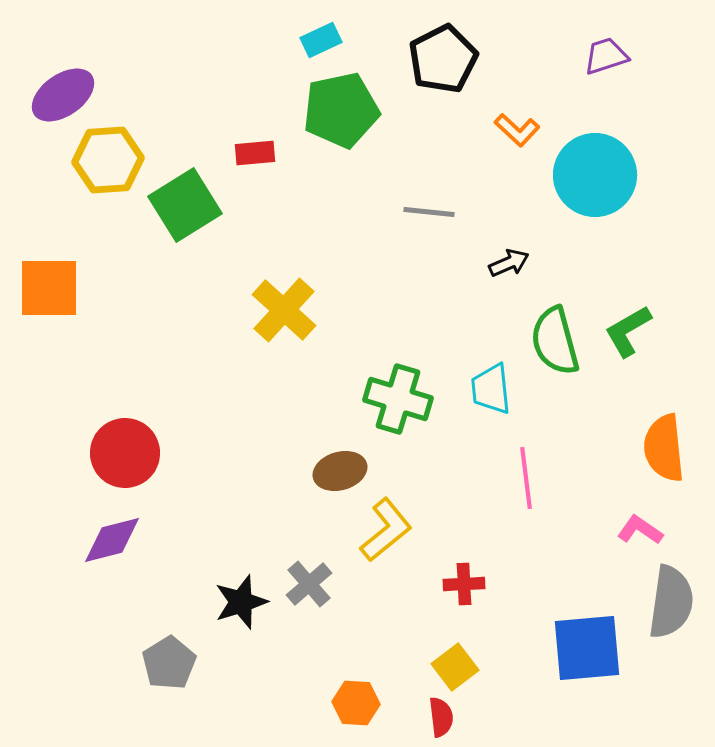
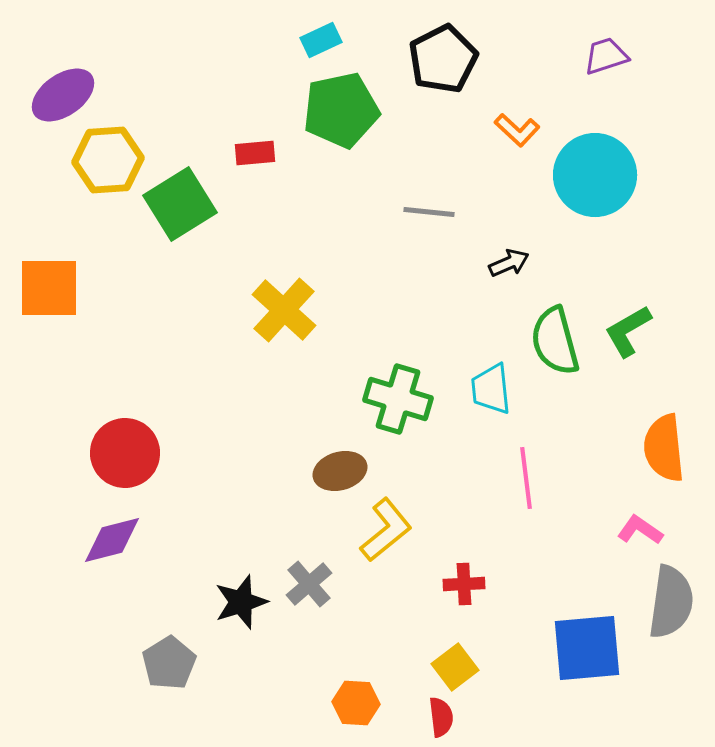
green square: moved 5 px left, 1 px up
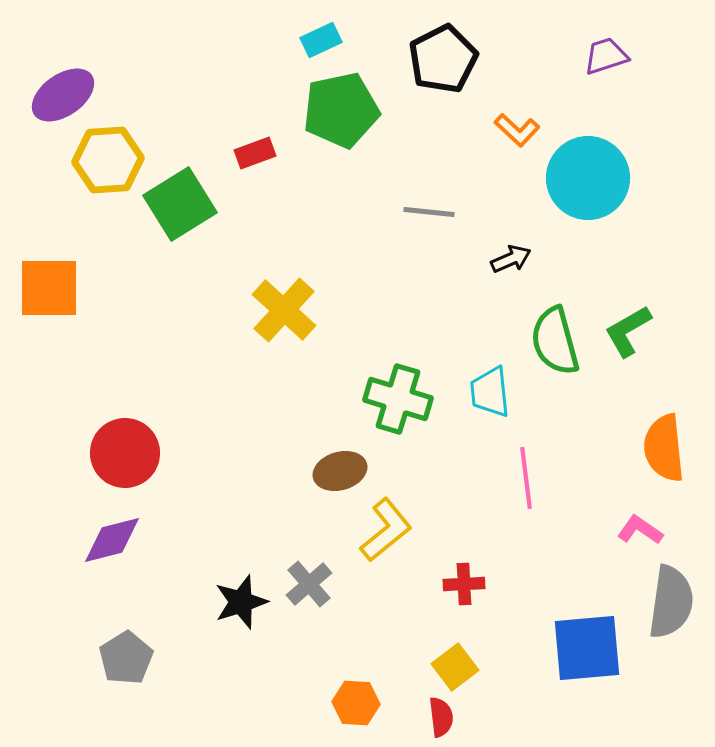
red rectangle: rotated 15 degrees counterclockwise
cyan circle: moved 7 px left, 3 px down
black arrow: moved 2 px right, 4 px up
cyan trapezoid: moved 1 px left, 3 px down
gray pentagon: moved 43 px left, 5 px up
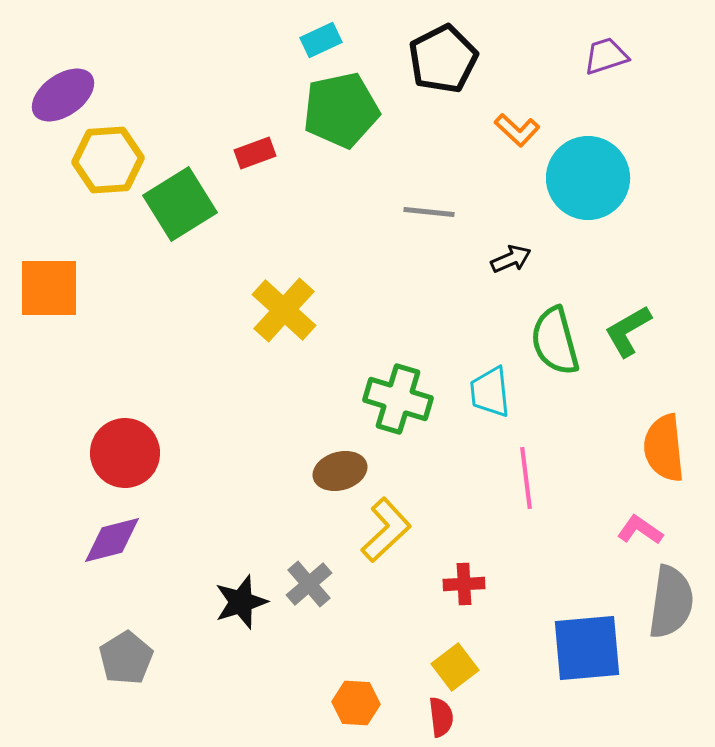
yellow L-shape: rotated 4 degrees counterclockwise
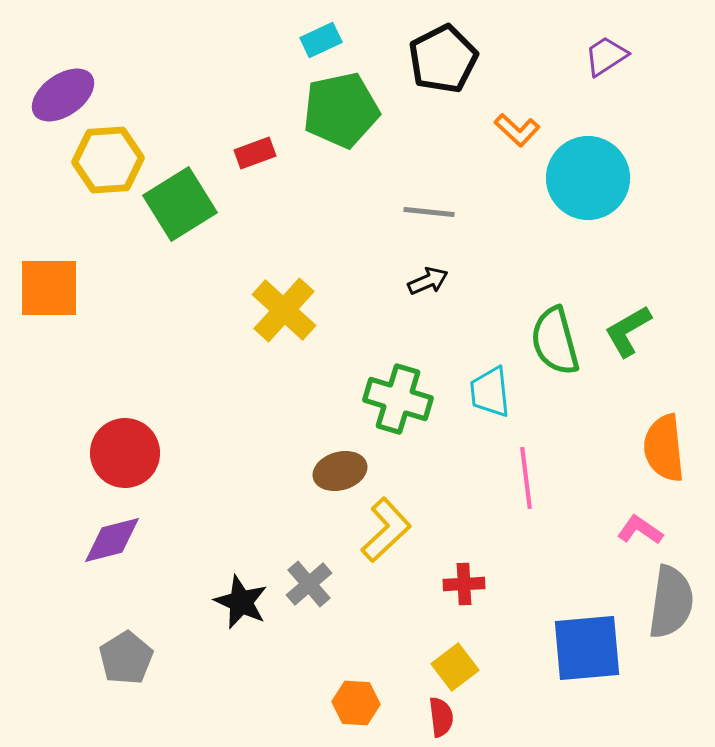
purple trapezoid: rotated 15 degrees counterclockwise
black arrow: moved 83 px left, 22 px down
black star: rotated 30 degrees counterclockwise
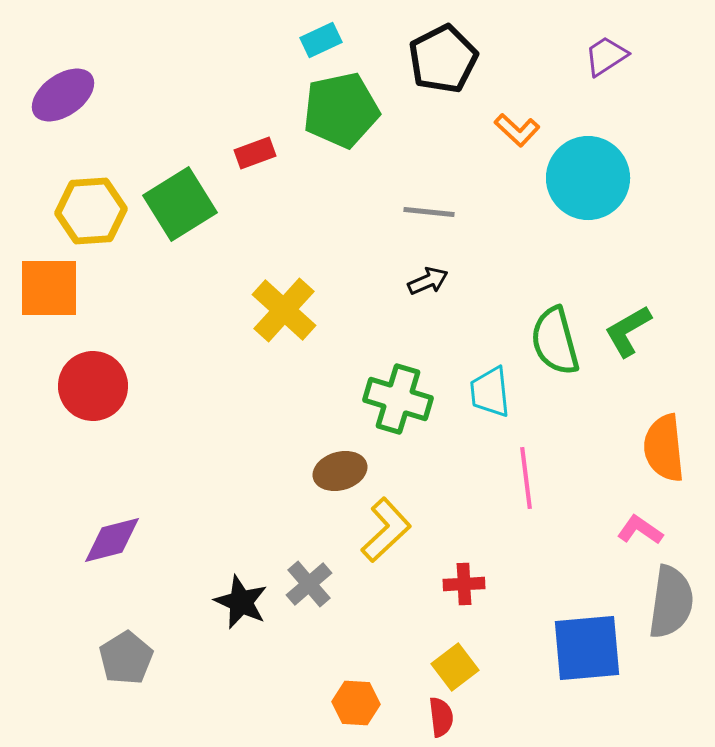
yellow hexagon: moved 17 px left, 51 px down
red circle: moved 32 px left, 67 px up
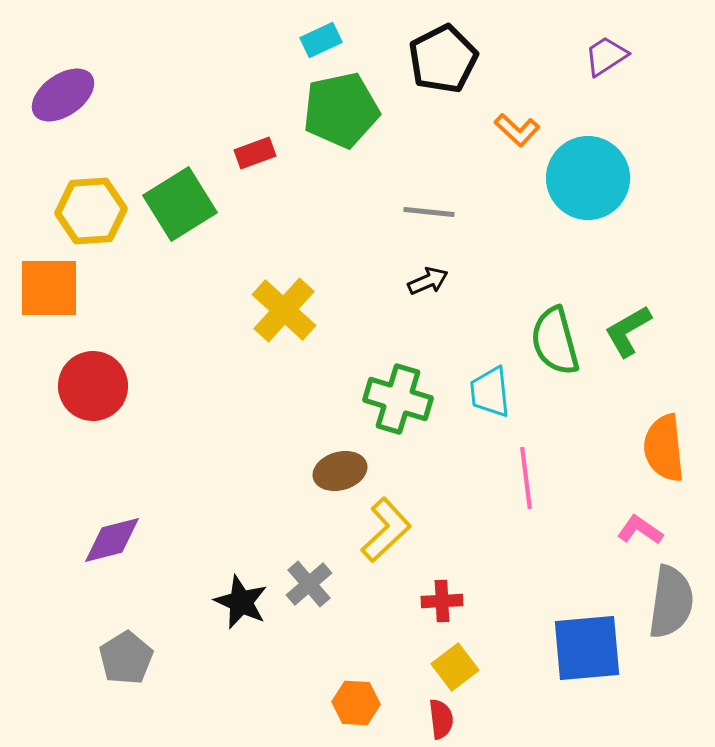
red cross: moved 22 px left, 17 px down
red semicircle: moved 2 px down
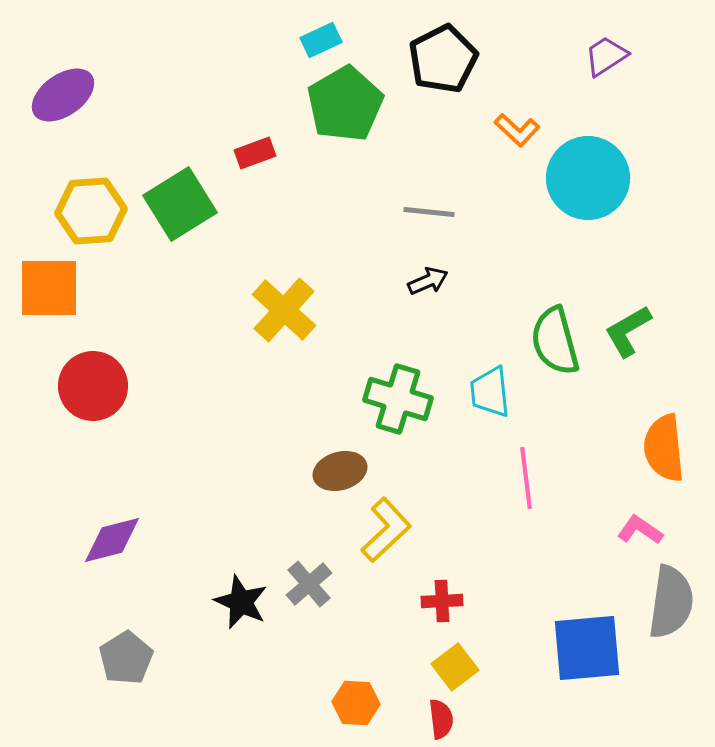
green pentagon: moved 4 px right, 6 px up; rotated 18 degrees counterclockwise
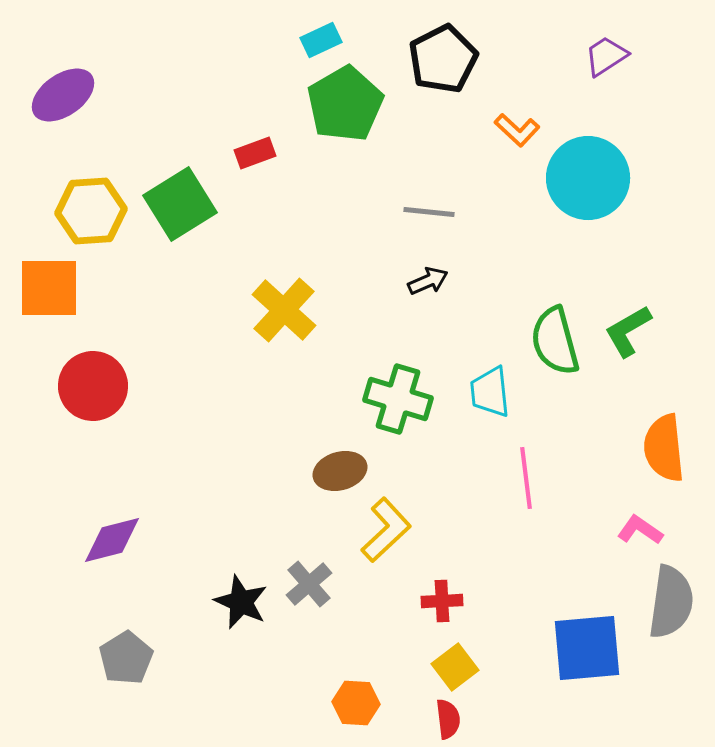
red semicircle: moved 7 px right
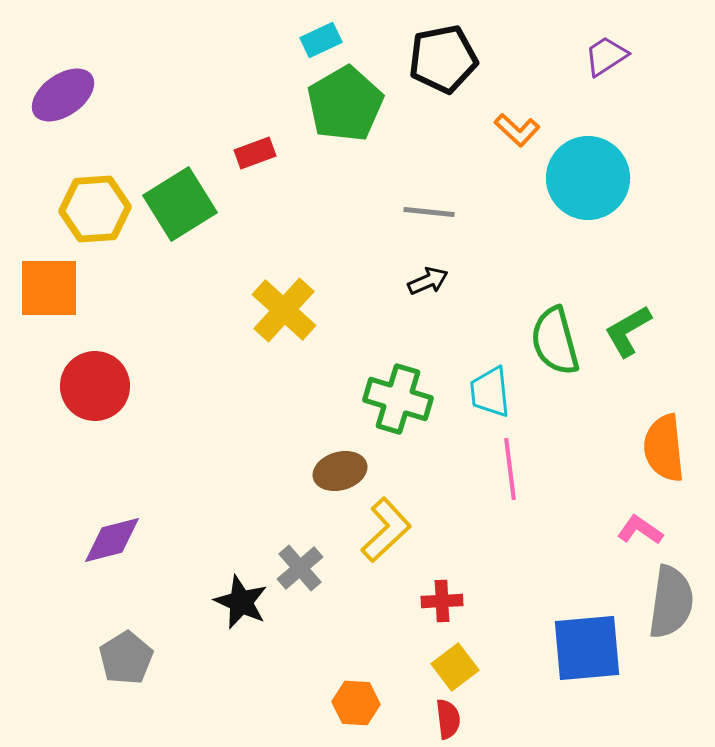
black pentagon: rotated 16 degrees clockwise
yellow hexagon: moved 4 px right, 2 px up
red circle: moved 2 px right
pink line: moved 16 px left, 9 px up
gray cross: moved 9 px left, 16 px up
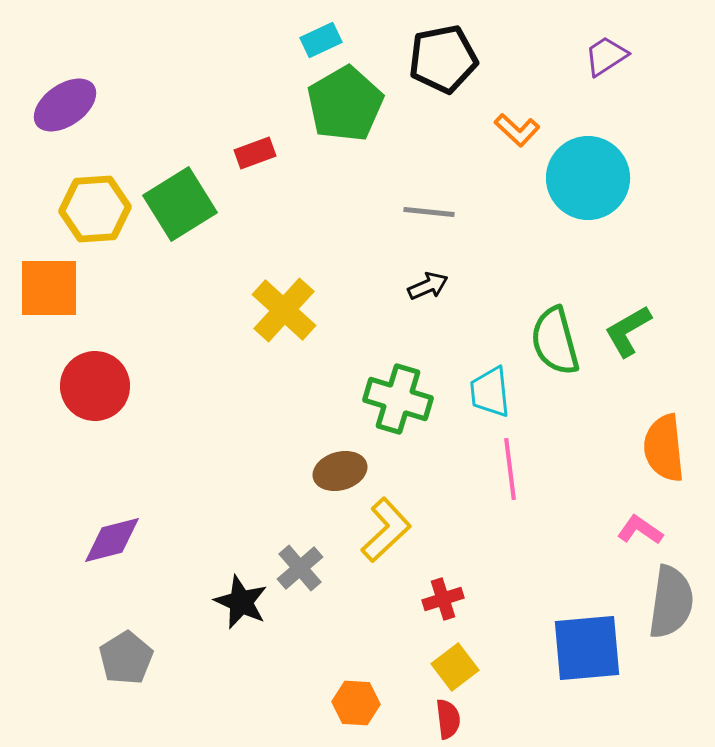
purple ellipse: moved 2 px right, 10 px down
black arrow: moved 5 px down
red cross: moved 1 px right, 2 px up; rotated 15 degrees counterclockwise
